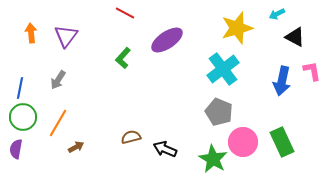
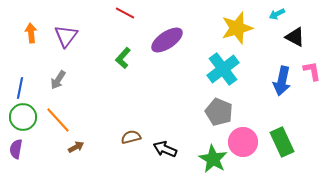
orange line: moved 3 px up; rotated 72 degrees counterclockwise
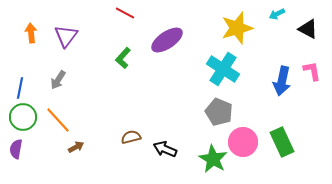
black triangle: moved 13 px right, 8 px up
cyan cross: rotated 20 degrees counterclockwise
